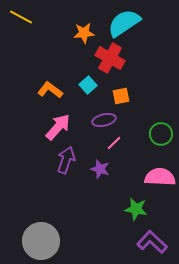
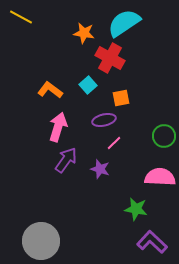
orange star: rotated 15 degrees clockwise
orange square: moved 2 px down
pink arrow: rotated 24 degrees counterclockwise
green circle: moved 3 px right, 2 px down
purple arrow: rotated 16 degrees clockwise
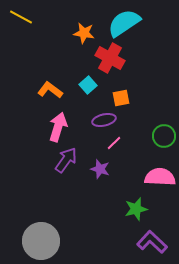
green star: rotated 25 degrees counterclockwise
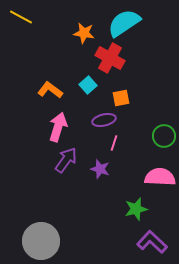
pink line: rotated 28 degrees counterclockwise
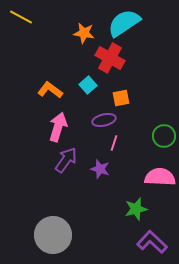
gray circle: moved 12 px right, 6 px up
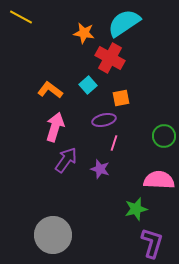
pink arrow: moved 3 px left
pink semicircle: moved 1 px left, 3 px down
purple L-shape: moved 1 px down; rotated 64 degrees clockwise
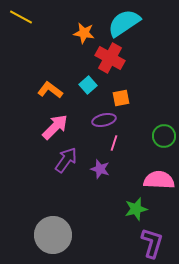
pink arrow: rotated 28 degrees clockwise
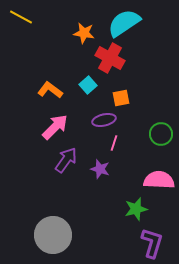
green circle: moved 3 px left, 2 px up
